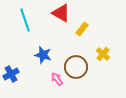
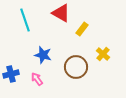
blue cross: rotated 14 degrees clockwise
pink arrow: moved 20 px left
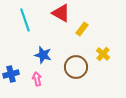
pink arrow: rotated 24 degrees clockwise
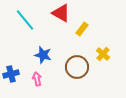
cyan line: rotated 20 degrees counterclockwise
brown circle: moved 1 px right
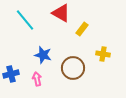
yellow cross: rotated 32 degrees counterclockwise
brown circle: moved 4 px left, 1 px down
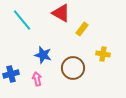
cyan line: moved 3 px left
